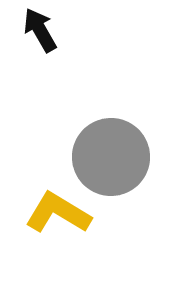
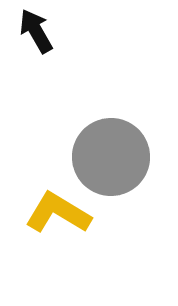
black arrow: moved 4 px left, 1 px down
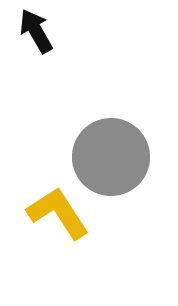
yellow L-shape: rotated 26 degrees clockwise
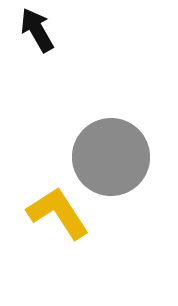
black arrow: moved 1 px right, 1 px up
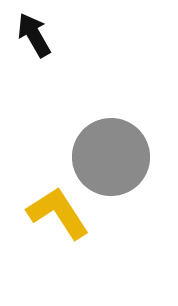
black arrow: moved 3 px left, 5 px down
